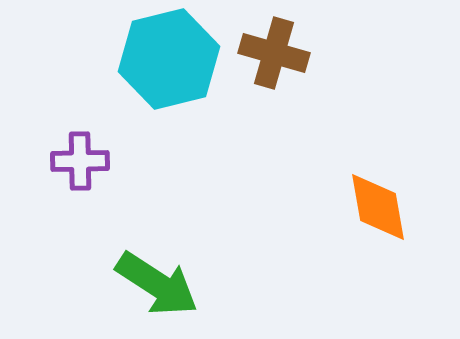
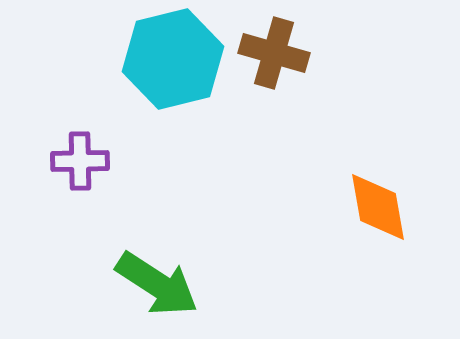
cyan hexagon: moved 4 px right
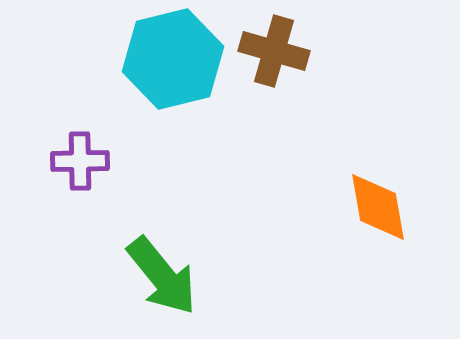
brown cross: moved 2 px up
green arrow: moved 5 px right, 8 px up; rotated 18 degrees clockwise
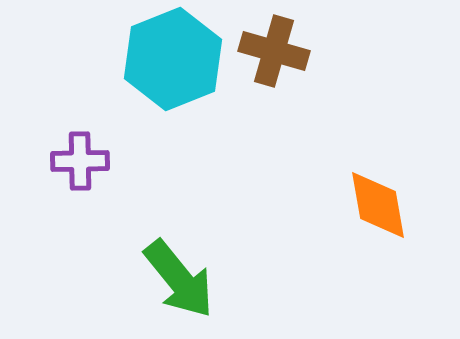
cyan hexagon: rotated 8 degrees counterclockwise
orange diamond: moved 2 px up
green arrow: moved 17 px right, 3 px down
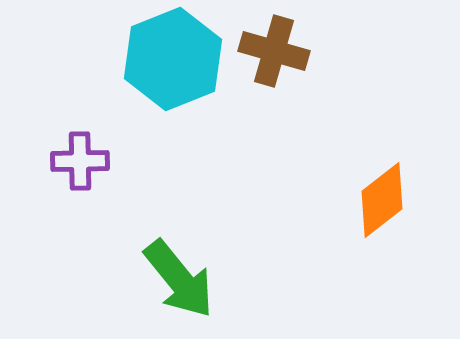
orange diamond: moved 4 px right, 5 px up; rotated 62 degrees clockwise
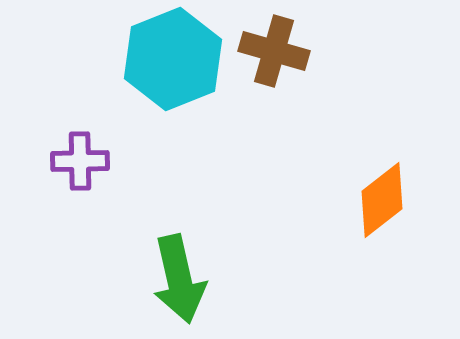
green arrow: rotated 26 degrees clockwise
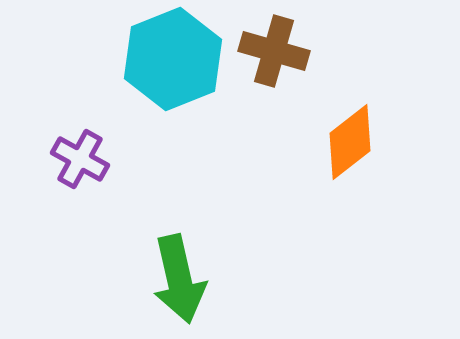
purple cross: moved 2 px up; rotated 30 degrees clockwise
orange diamond: moved 32 px left, 58 px up
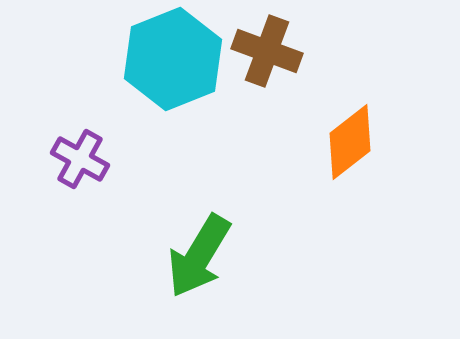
brown cross: moved 7 px left; rotated 4 degrees clockwise
green arrow: moved 20 px right, 23 px up; rotated 44 degrees clockwise
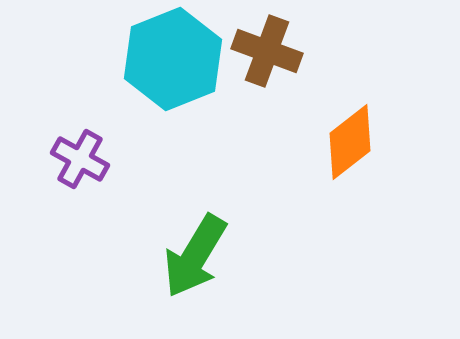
green arrow: moved 4 px left
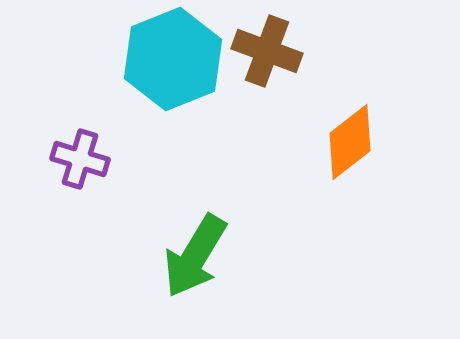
purple cross: rotated 12 degrees counterclockwise
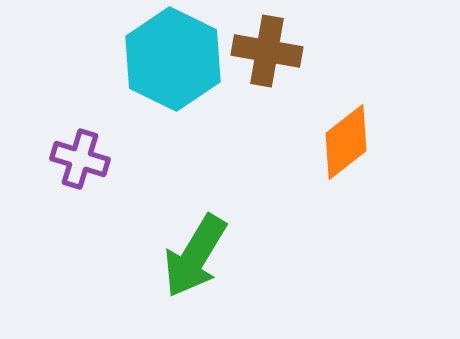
brown cross: rotated 10 degrees counterclockwise
cyan hexagon: rotated 12 degrees counterclockwise
orange diamond: moved 4 px left
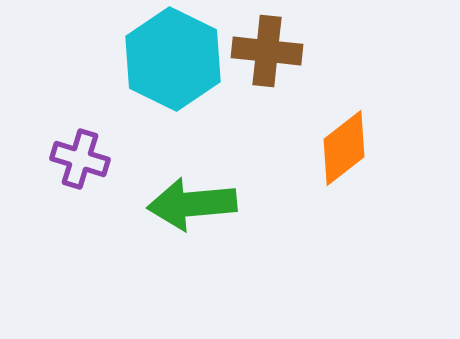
brown cross: rotated 4 degrees counterclockwise
orange diamond: moved 2 px left, 6 px down
green arrow: moved 3 px left, 52 px up; rotated 54 degrees clockwise
